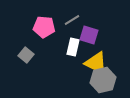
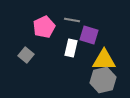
gray line: rotated 42 degrees clockwise
pink pentagon: rotated 30 degrees counterclockwise
white rectangle: moved 2 px left, 1 px down
yellow triangle: moved 8 px right, 3 px up; rotated 25 degrees counterclockwise
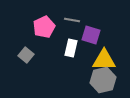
purple square: moved 2 px right
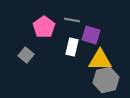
pink pentagon: rotated 10 degrees counterclockwise
white rectangle: moved 1 px right, 1 px up
yellow triangle: moved 4 px left
gray hexagon: moved 3 px right
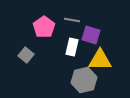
gray hexagon: moved 22 px left
